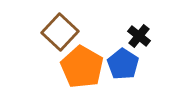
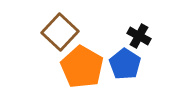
black cross: rotated 10 degrees counterclockwise
blue pentagon: moved 2 px right
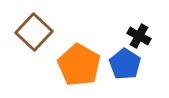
brown square: moved 26 px left
orange pentagon: moved 3 px left, 2 px up
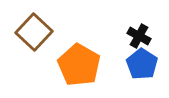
blue pentagon: moved 17 px right
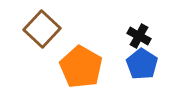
brown square: moved 8 px right, 3 px up
orange pentagon: moved 2 px right, 2 px down
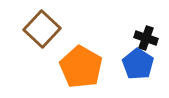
black cross: moved 7 px right, 2 px down; rotated 10 degrees counterclockwise
blue pentagon: moved 4 px left
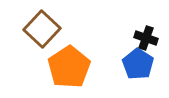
orange pentagon: moved 12 px left; rotated 9 degrees clockwise
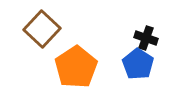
orange pentagon: moved 7 px right
